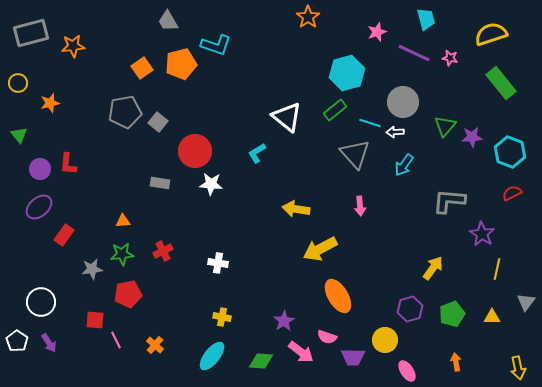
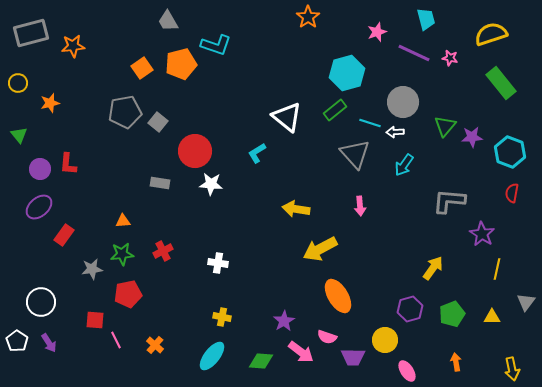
red semicircle at (512, 193): rotated 54 degrees counterclockwise
yellow arrow at (518, 368): moved 6 px left, 1 px down
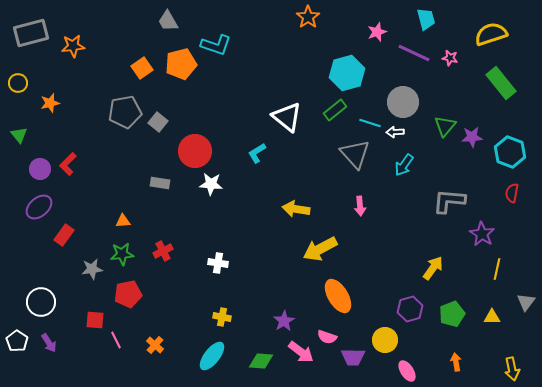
red L-shape at (68, 164): rotated 40 degrees clockwise
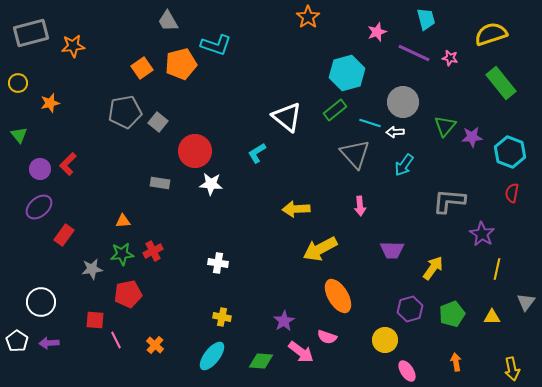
yellow arrow at (296, 209): rotated 12 degrees counterclockwise
red cross at (163, 251): moved 10 px left
purple arrow at (49, 343): rotated 120 degrees clockwise
purple trapezoid at (353, 357): moved 39 px right, 107 px up
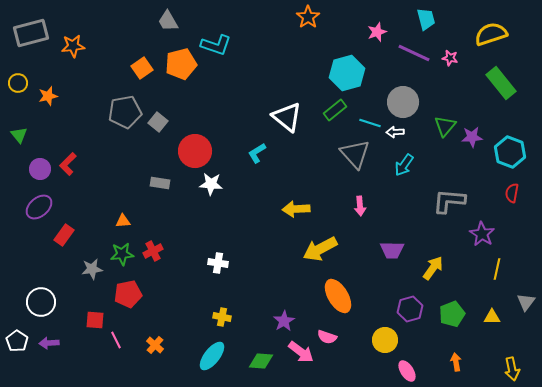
orange star at (50, 103): moved 2 px left, 7 px up
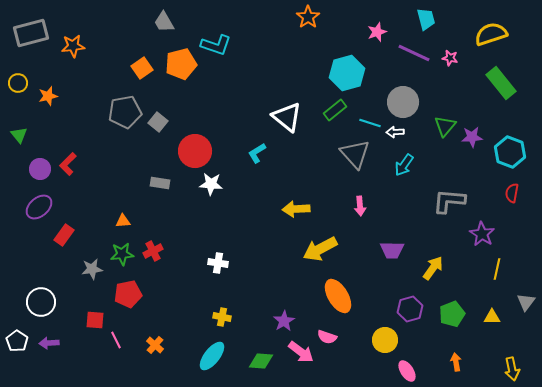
gray trapezoid at (168, 21): moved 4 px left, 1 px down
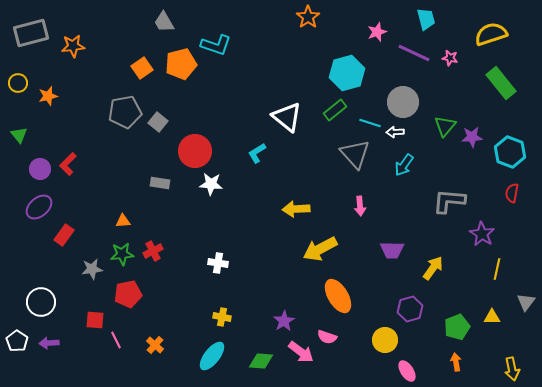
green pentagon at (452, 314): moved 5 px right, 13 px down
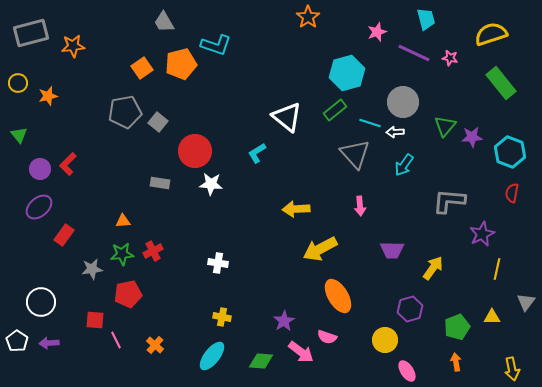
purple star at (482, 234): rotated 15 degrees clockwise
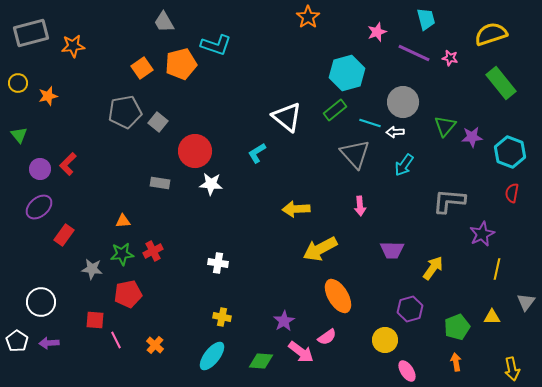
gray star at (92, 269): rotated 15 degrees clockwise
pink semicircle at (327, 337): rotated 54 degrees counterclockwise
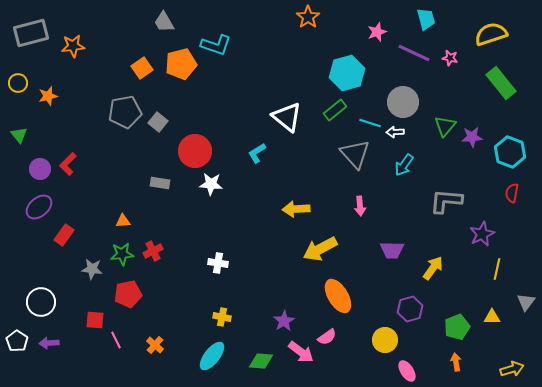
gray L-shape at (449, 201): moved 3 px left
yellow arrow at (512, 369): rotated 95 degrees counterclockwise
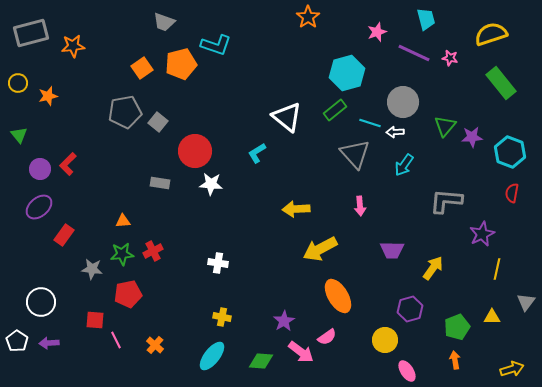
gray trapezoid at (164, 22): rotated 40 degrees counterclockwise
orange arrow at (456, 362): moved 1 px left, 2 px up
